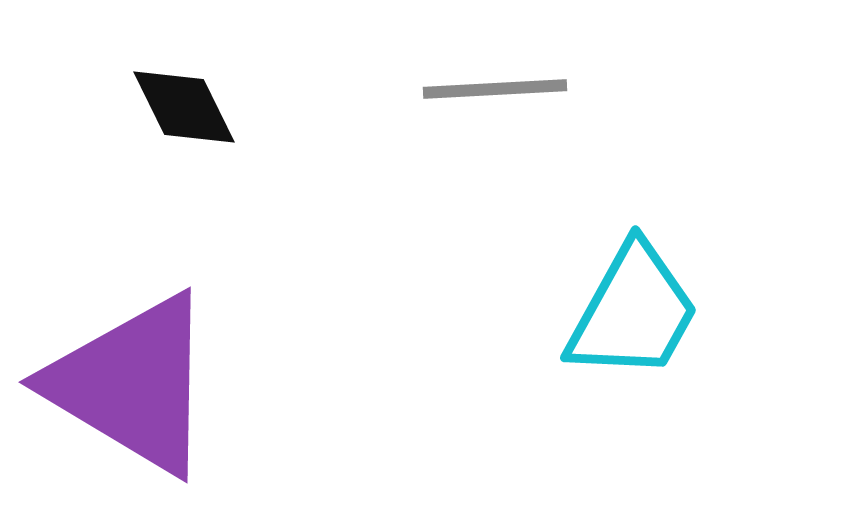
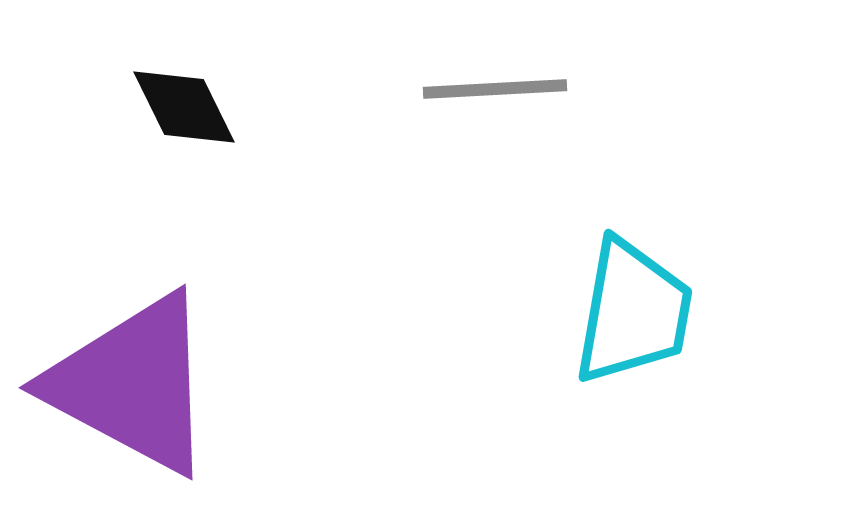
cyan trapezoid: rotated 19 degrees counterclockwise
purple triangle: rotated 3 degrees counterclockwise
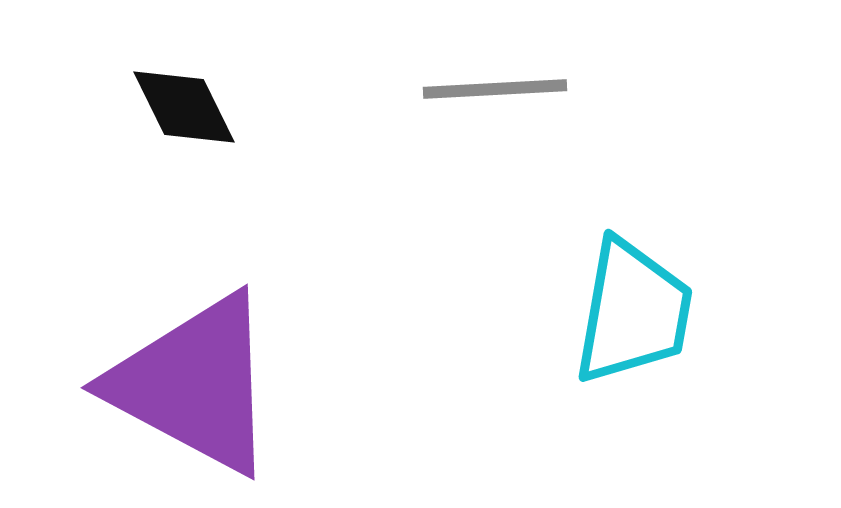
purple triangle: moved 62 px right
